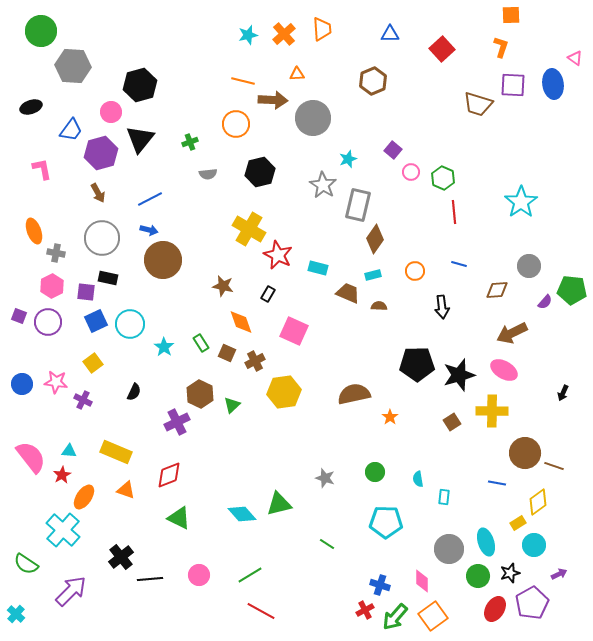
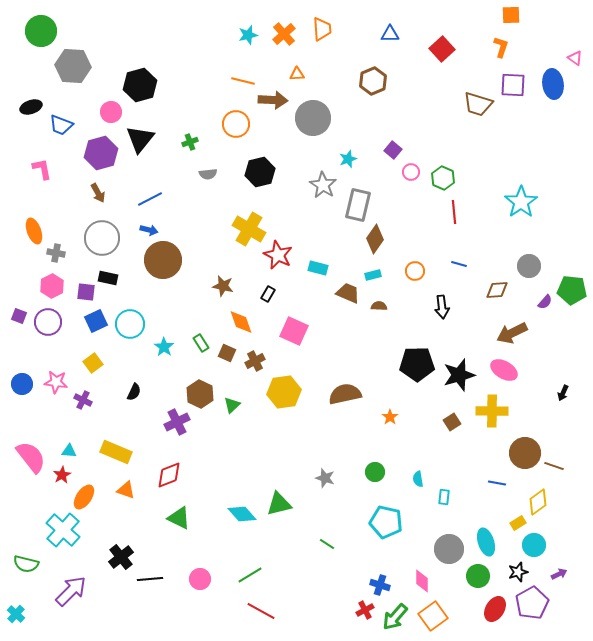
blue trapezoid at (71, 130): moved 10 px left, 5 px up; rotated 75 degrees clockwise
brown semicircle at (354, 394): moved 9 px left
cyan pentagon at (386, 522): rotated 12 degrees clockwise
green semicircle at (26, 564): rotated 20 degrees counterclockwise
black star at (510, 573): moved 8 px right, 1 px up
pink circle at (199, 575): moved 1 px right, 4 px down
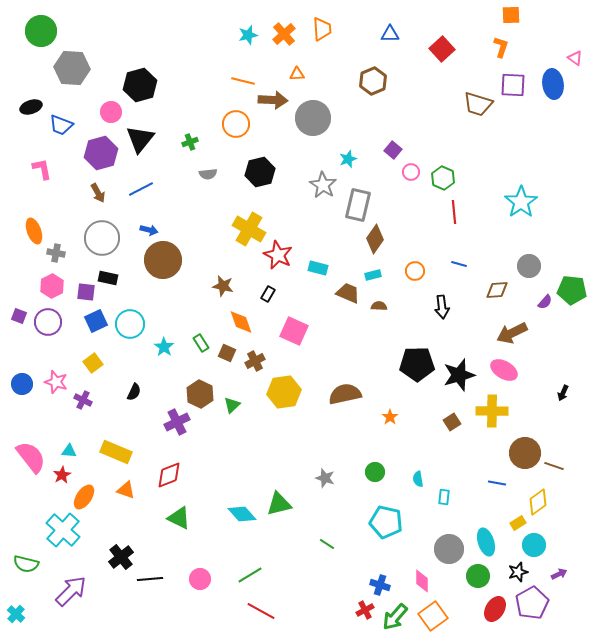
gray hexagon at (73, 66): moved 1 px left, 2 px down
blue line at (150, 199): moved 9 px left, 10 px up
pink star at (56, 382): rotated 10 degrees clockwise
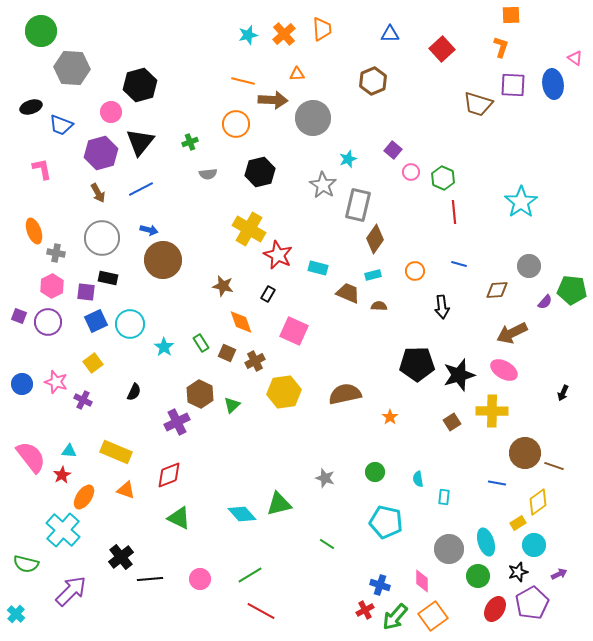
black triangle at (140, 139): moved 3 px down
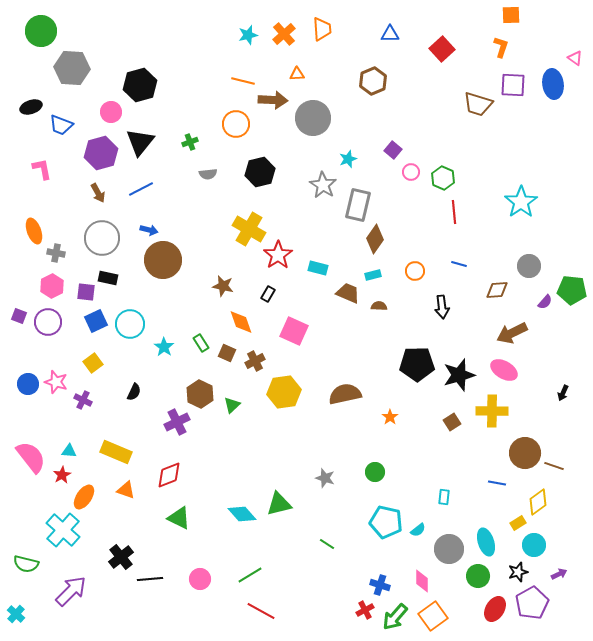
red star at (278, 255): rotated 12 degrees clockwise
blue circle at (22, 384): moved 6 px right
cyan semicircle at (418, 479): moved 51 px down; rotated 119 degrees counterclockwise
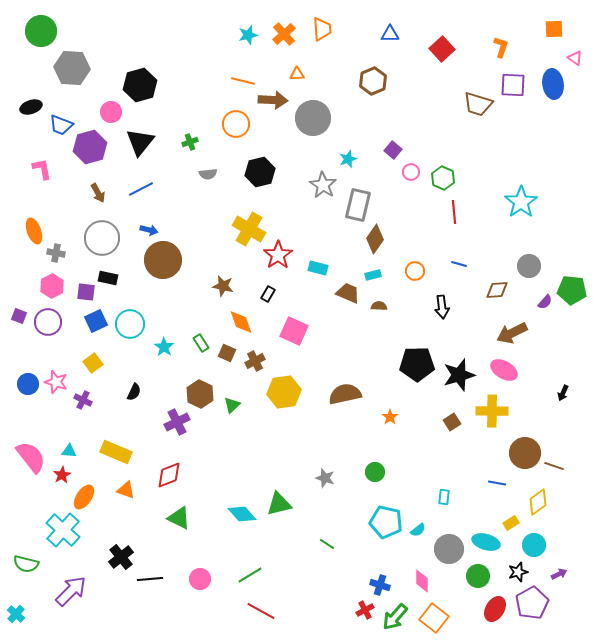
orange square at (511, 15): moved 43 px right, 14 px down
purple hexagon at (101, 153): moved 11 px left, 6 px up
yellow rectangle at (518, 523): moved 7 px left
cyan ellipse at (486, 542): rotated 56 degrees counterclockwise
orange square at (433, 616): moved 1 px right, 2 px down; rotated 16 degrees counterclockwise
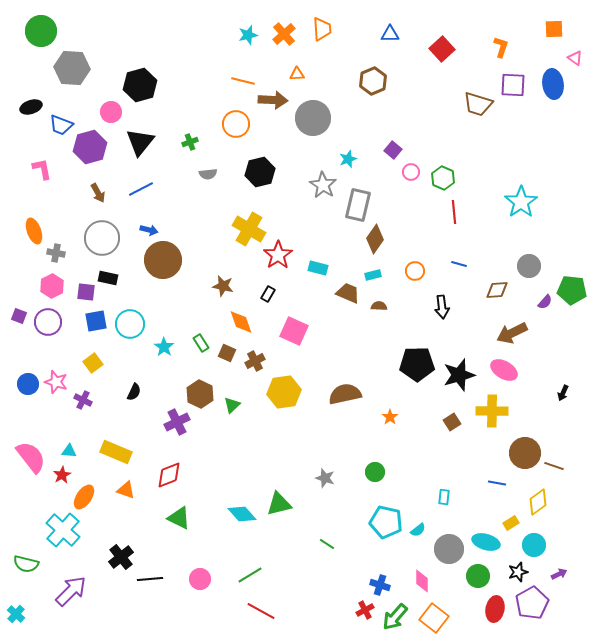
blue square at (96, 321): rotated 15 degrees clockwise
red ellipse at (495, 609): rotated 20 degrees counterclockwise
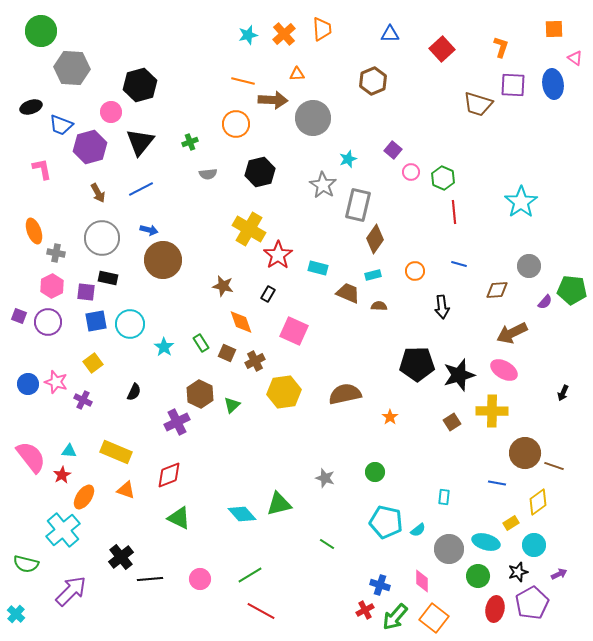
cyan cross at (63, 530): rotated 8 degrees clockwise
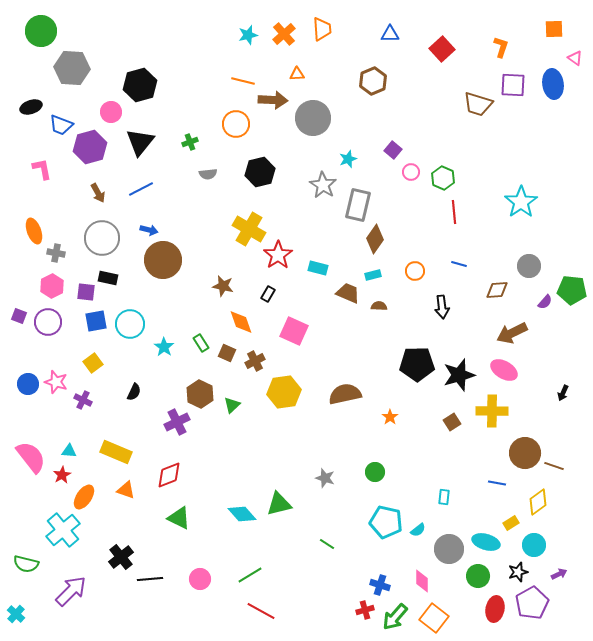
red cross at (365, 610): rotated 12 degrees clockwise
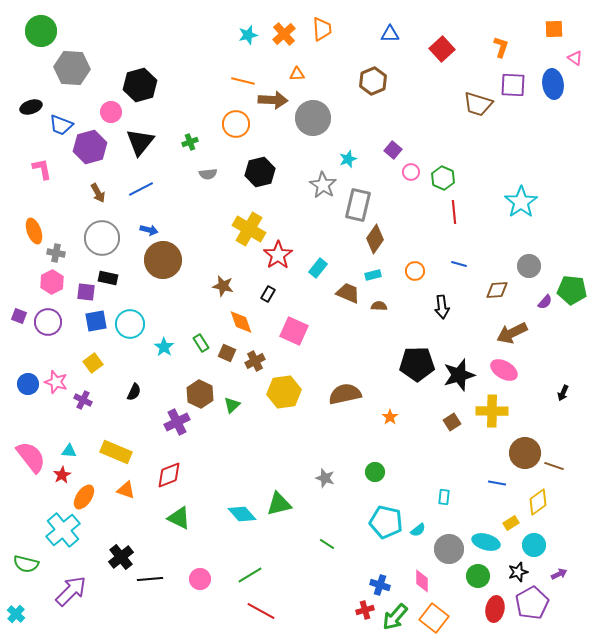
cyan rectangle at (318, 268): rotated 66 degrees counterclockwise
pink hexagon at (52, 286): moved 4 px up
